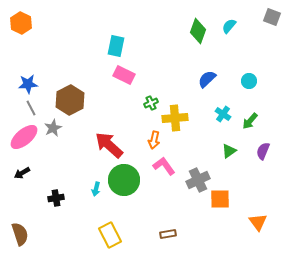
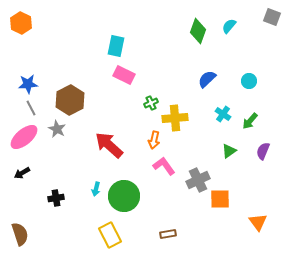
gray star: moved 4 px right, 1 px down; rotated 18 degrees counterclockwise
green circle: moved 16 px down
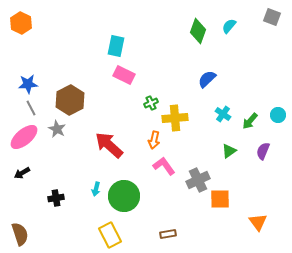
cyan circle: moved 29 px right, 34 px down
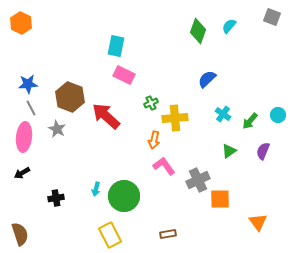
brown hexagon: moved 3 px up; rotated 12 degrees counterclockwise
pink ellipse: rotated 44 degrees counterclockwise
red arrow: moved 3 px left, 29 px up
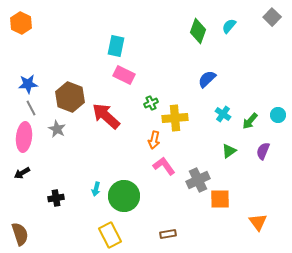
gray square: rotated 24 degrees clockwise
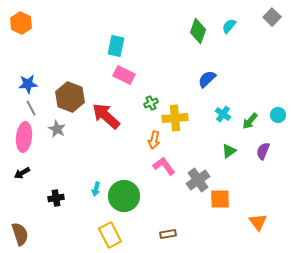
gray cross: rotated 10 degrees counterclockwise
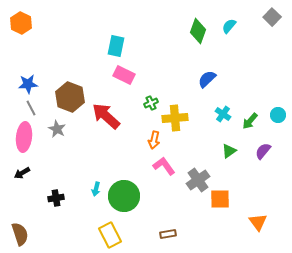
purple semicircle: rotated 18 degrees clockwise
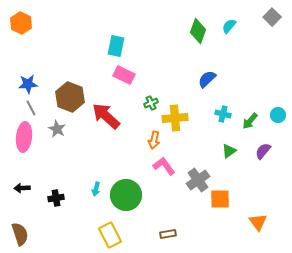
cyan cross: rotated 21 degrees counterclockwise
black arrow: moved 15 px down; rotated 28 degrees clockwise
green circle: moved 2 px right, 1 px up
